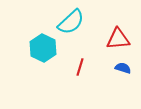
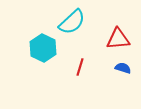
cyan semicircle: moved 1 px right
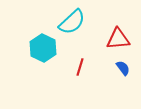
blue semicircle: rotated 35 degrees clockwise
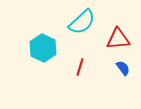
cyan semicircle: moved 10 px right
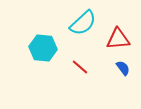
cyan semicircle: moved 1 px right, 1 px down
cyan hexagon: rotated 20 degrees counterclockwise
red line: rotated 66 degrees counterclockwise
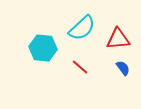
cyan semicircle: moved 1 px left, 5 px down
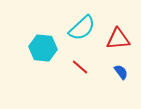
blue semicircle: moved 2 px left, 4 px down
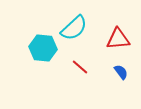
cyan semicircle: moved 8 px left
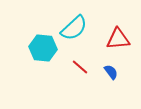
blue semicircle: moved 10 px left
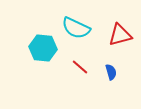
cyan semicircle: moved 2 px right; rotated 68 degrees clockwise
red triangle: moved 2 px right, 4 px up; rotated 10 degrees counterclockwise
blue semicircle: rotated 21 degrees clockwise
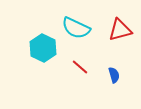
red triangle: moved 5 px up
cyan hexagon: rotated 20 degrees clockwise
blue semicircle: moved 3 px right, 3 px down
